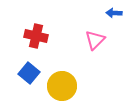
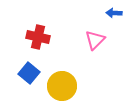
red cross: moved 2 px right, 1 px down
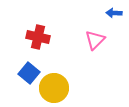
yellow circle: moved 8 px left, 2 px down
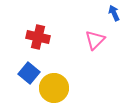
blue arrow: rotated 63 degrees clockwise
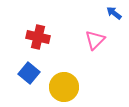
blue arrow: rotated 28 degrees counterclockwise
yellow circle: moved 10 px right, 1 px up
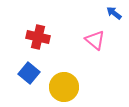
pink triangle: rotated 35 degrees counterclockwise
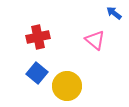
red cross: rotated 25 degrees counterclockwise
blue square: moved 8 px right
yellow circle: moved 3 px right, 1 px up
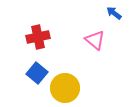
yellow circle: moved 2 px left, 2 px down
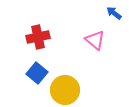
yellow circle: moved 2 px down
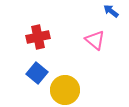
blue arrow: moved 3 px left, 2 px up
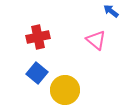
pink triangle: moved 1 px right
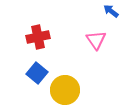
pink triangle: rotated 15 degrees clockwise
